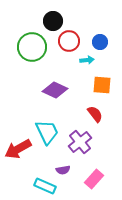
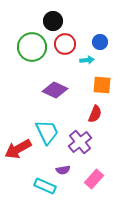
red circle: moved 4 px left, 3 px down
red semicircle: rotated 60 degrees clockwise
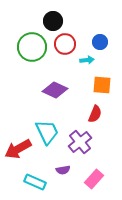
cyan rectangle: moved 10 px left, 4 px up
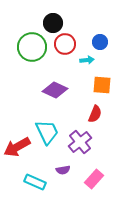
black circle: moved 2 px down
red arrow: moved 1 px left, 2 px up
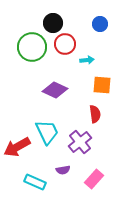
blue circle: moved 18 px up
red semicircle: rotated 30 degrees counterclockwise
